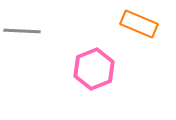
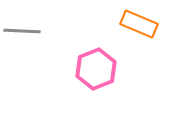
pink hexagon: moved 2 px right
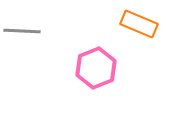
pink hexagon: moved 1 px up
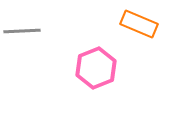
gray line: rotated 6 degrees counterclockwise
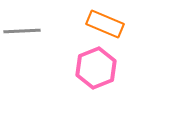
orange rectangle: moved 34 px left
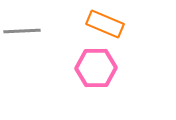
pink hexagon: rotated 21 degrees clockwise
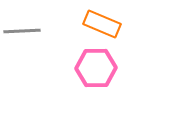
orange rectangle: moved 3 px left
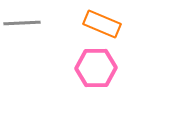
gray line: moved 8 px up
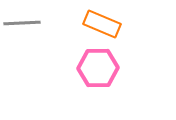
pink hexagon: moved 2 px right
